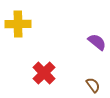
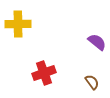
red cross: rotated 25 degrees clockwise
brown semicircle: moved 1 px left, 3 px up
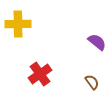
red cross: moved 4 px left, 1 px down; rotated 15 degrees counterclockwise
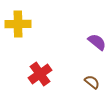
brown semicircle: rotated 14 degrees counterclockwise
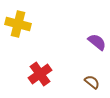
yellow cross: rotated 15 degrees clockwise
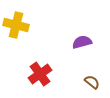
yellow cross: moved 2 px left, 1 px down
purple semicircle: moved 15 px left; rotated 54 degrees counterclockwise
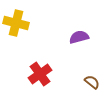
yellow cross: moved 2 px up
purple semicircle: moved 3 px left, 5 px up
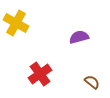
yellow cross: rotated 15 degrees clockwise
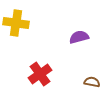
yellow cross: rotated 20 degrees counterclockwise
brown semicircle: rotated 28 degrees counterclockwise
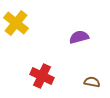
yellow cross: rotated 30 degrees clockwise
red cross: moved 2 px right, 2 px down; rotated 30 degrees counterclockwise
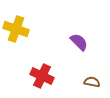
yellow cross: moved 6 px down; rotated 20 degrees counterclockwise
purple semicircle: moved 5 px down; rotated 60 degrees clockwise
